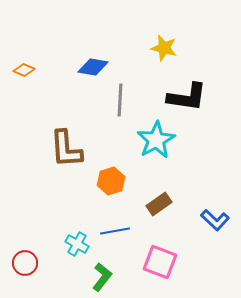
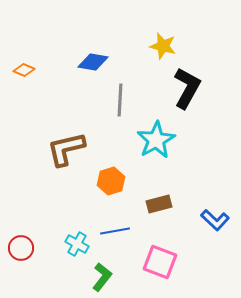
yellow star: moved 1 px left, 2 px up
blue diamond: moved 5 px up
black L-shape: moved 9 px up; rotated 69 degrees counterclockwise
brown L-shape: rotated 81 degrees clockwise
brown rectangle: rotated 20 degrees clockwise
red circle: moved 4 px left, 15 px up
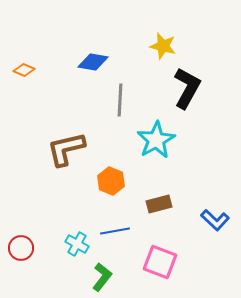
orange hexagon: rotated 20 degrees counterclockwise
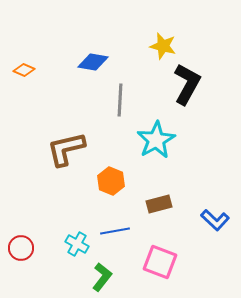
black L-shape: moved 4 px up
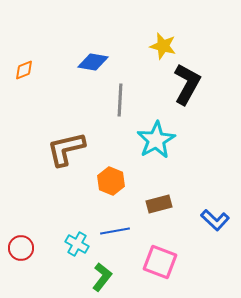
orange diamond: rotated 45 degrees counterclockwise
